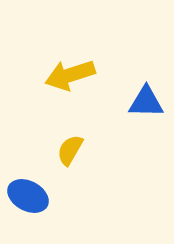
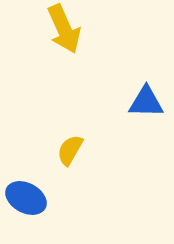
yellow arrow: moved 6 px left, 46 px up; rotated 96 degrees counterclockwise
blue ellipse: moved 2 px left, 2 px down
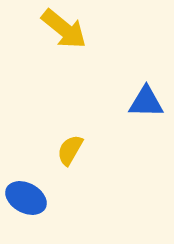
yellow arrow: rotated 27 degrees counterclockwise
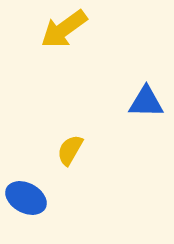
yellow arrow: rotated 105 degrees clockwise
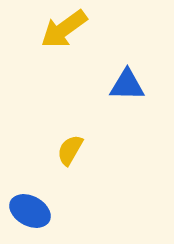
blue triangle: moved 19 px left, 17 px up
blue ellipse: moved 4 px right, 13 px down
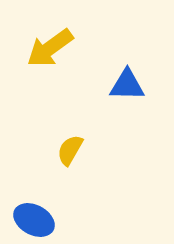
yellow arrow: moved 14 px left, 19 px down
blue ellipse: moved 4 px right, 9 px down
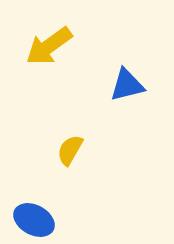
yellow arrow: moved 1 px left, 2 px up
blue triangle: rotated 15 degrees counterclockwise
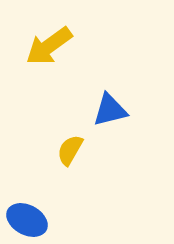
blue triangle: moved 17 px left, 25 px down
blue ellipse: moved 7 px left
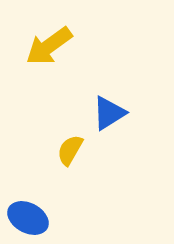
blue triangle: moved 1 px left, 3 px down; rotated 18 degrees counterclockwise
blue ellipse: moved 1 px right, 2 px up
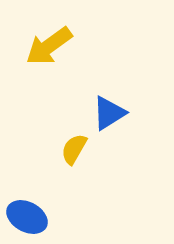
yellow semicircle: moved 4 px right, 1 px up
blue ellipse: moved 1 px left, 1 px up
